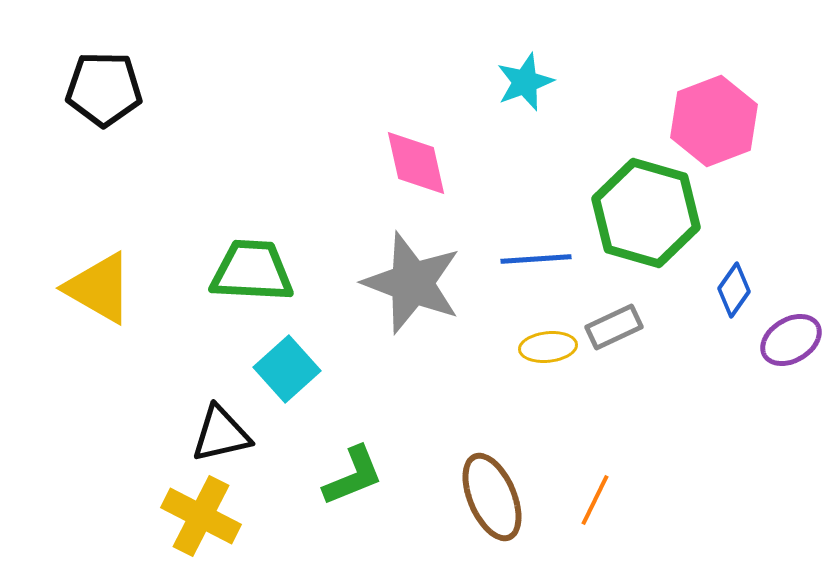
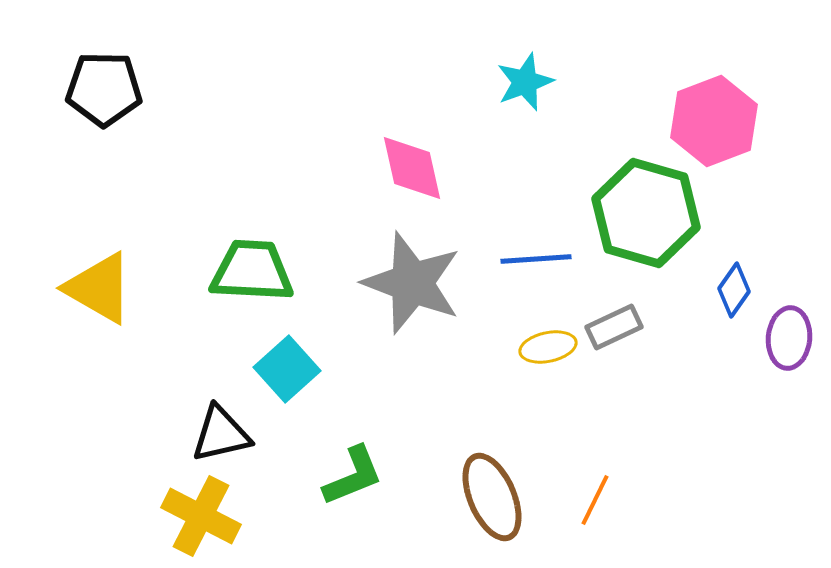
pink diamond: moved 4 px left, 5 px down
purple ellipse: moved 2 px left, 2 px up; rotated 54 degrees counterclockwise
yellow ellipse: rotated 6 degrees counterclockwise
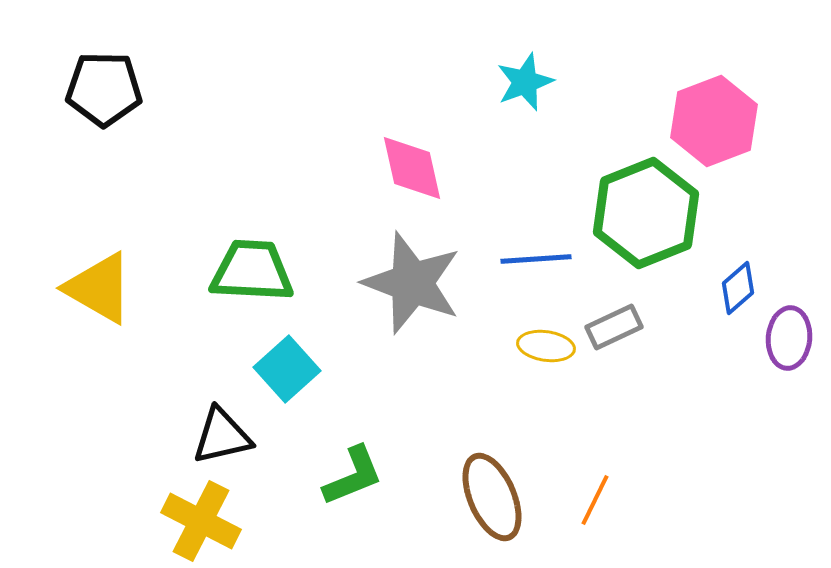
green hexagon: rotated 22 degrees clockwise
blue diamond: moved 4 px right, 2 px up; rotated 14 degrees clockwise
yellow ellipse: moved 2 px left, 1 px up; rotated 20 degrees clockwise
black triangle: moved 1 px right, 2 px down
yellow cross: moved 5 px down
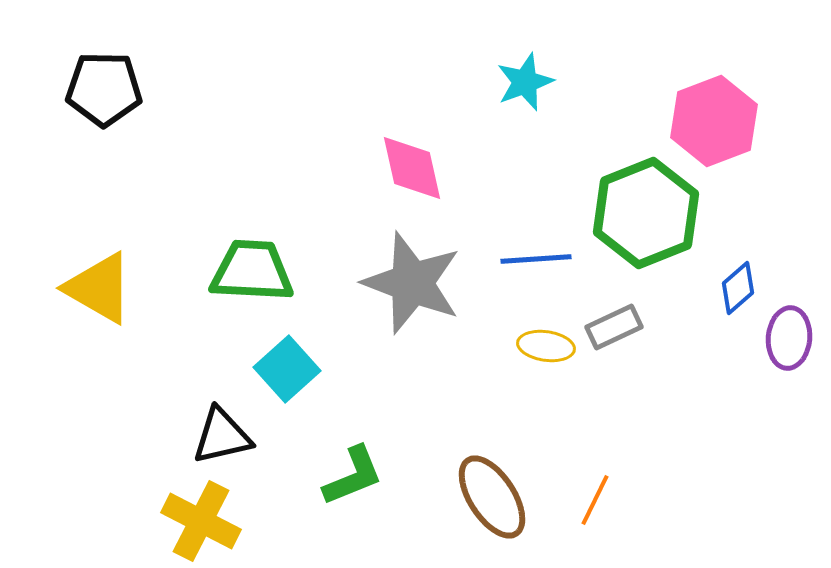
brown ellipse: rotated 10 degrees counterclockwise
